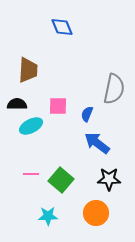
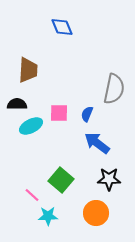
pink square: moved 1 px right, 7 px down
pink line: moved 1 px right, 21 px down; rotated 42 degrees clockwise
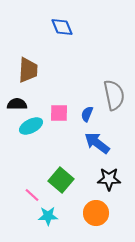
gray semicircle: moved 6 px down; rotated 24 degrees counterclockwise
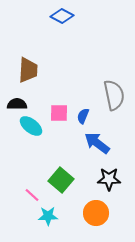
blue diamond: moved 11 px up; rotated 40 degrees counterclockwise
blue semicircle: moved 4 px left, 2 px down
cyan ellipse: rotated 65 degrees clockwise
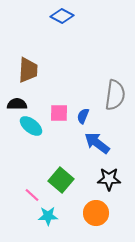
gray semicircle: moved 1 px right; rotated 20 degrees clockwise
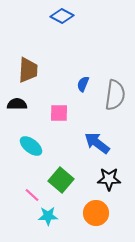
blue semicircle: moved 32 px up
cyan ellipse: moved 20 px down
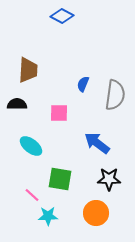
green square: moved 1 px left, 1 px up; rotated 30 degrees counterclockwise
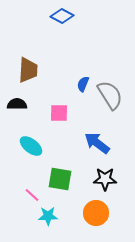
gray semicircle: moved 5 px left; rotated 40 degrees counterclockwise
black star: moved 4 px left
